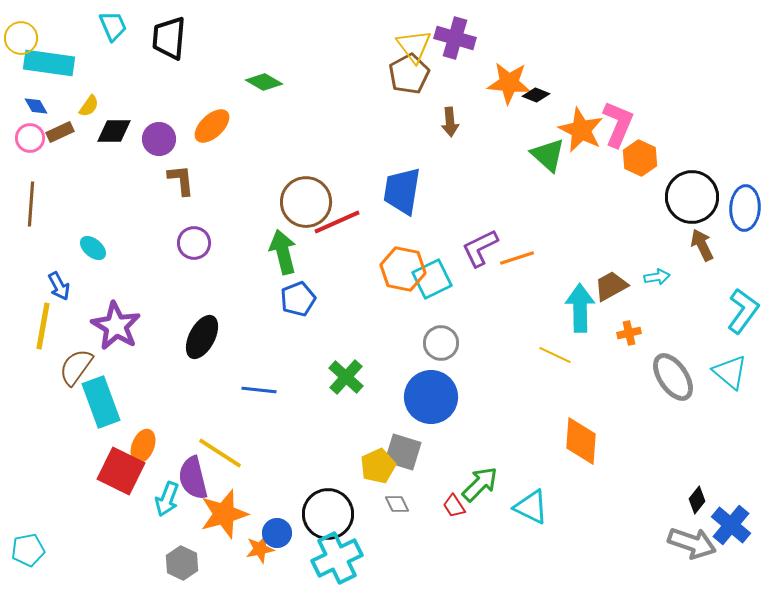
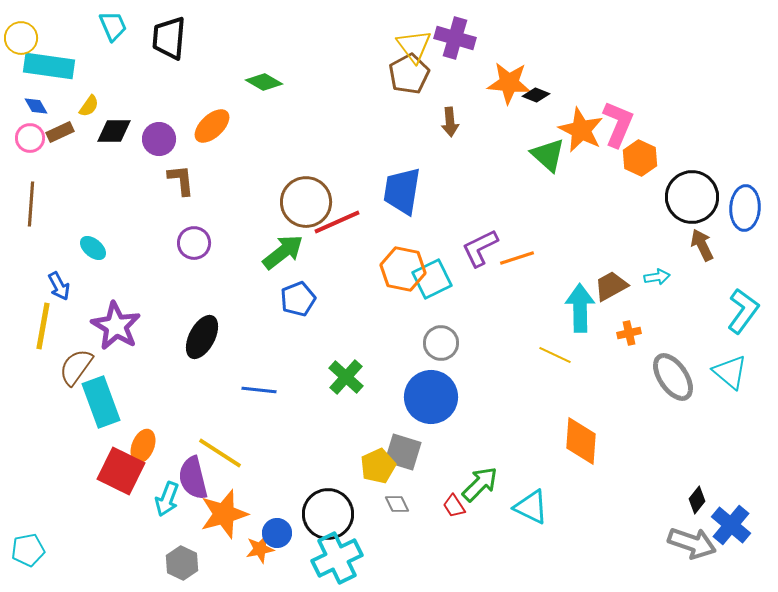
cyan rectangle at (49, 63): moved 3 px down
green arrow at (283, 252): rotated 66 degrees clockwise
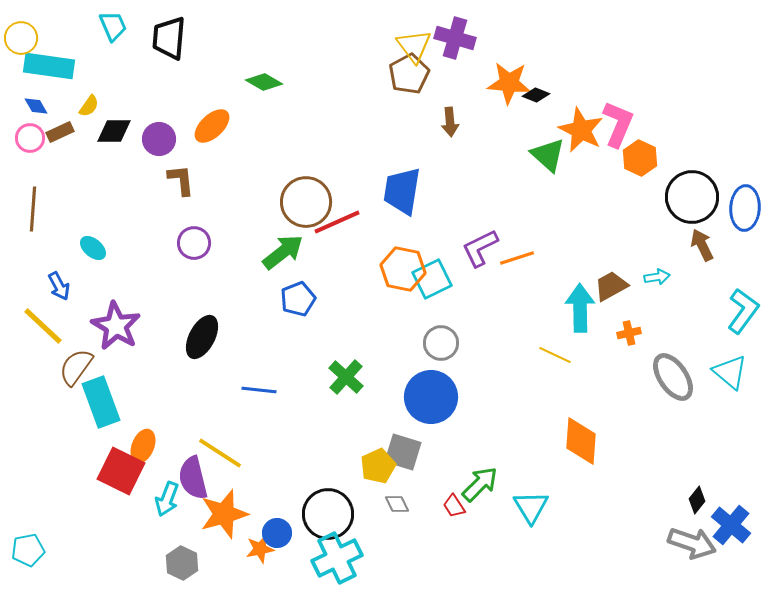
brown line at (31, 204): moved 2 px right, 5 px down
yellow line at (43, 326): rotated 57 degrees counterclockwise
cyan triangle at (531, 507): rotated 33 degrees clockwise
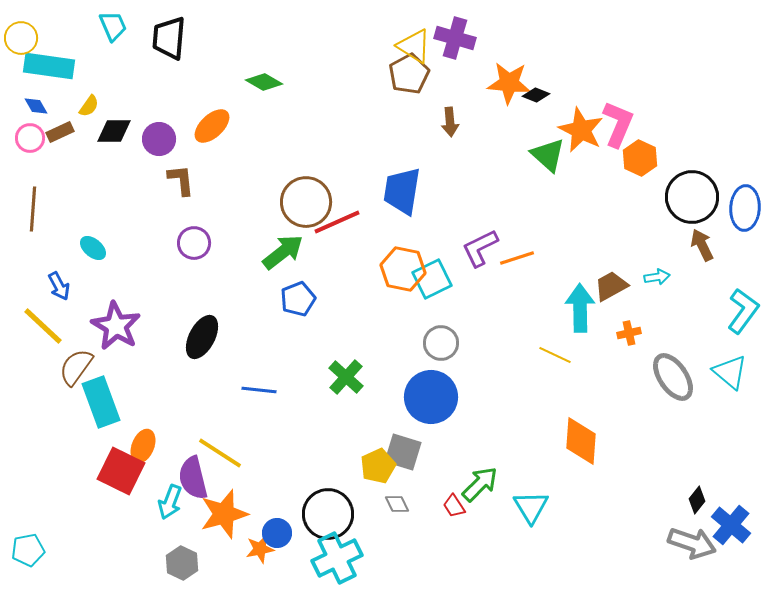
yellow triangle at (414, 46): rotated 21 degrees counterclockwise
cyan arrow at (167, 499): moved 3 px right, 3 px down
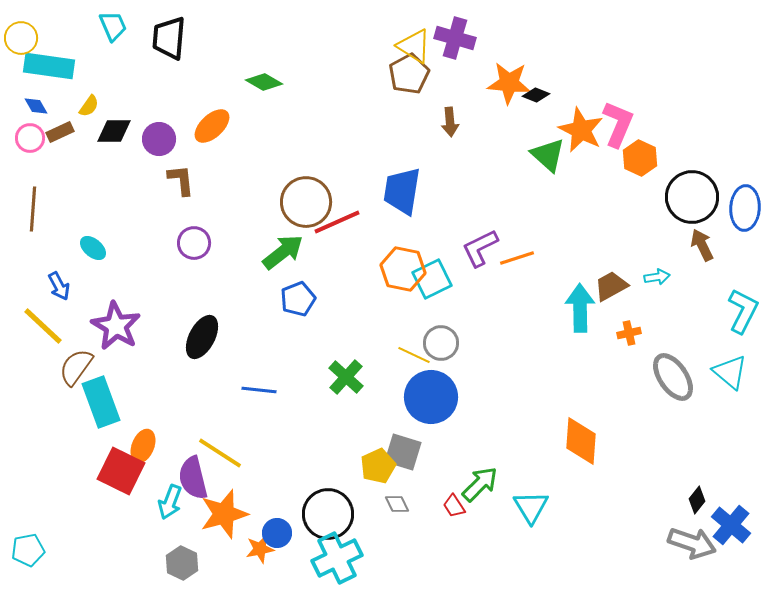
cyan L-shape at (743, 311): rotated 9 degrees counterclockwise
yellow line at (555, 355): moved 141 px left
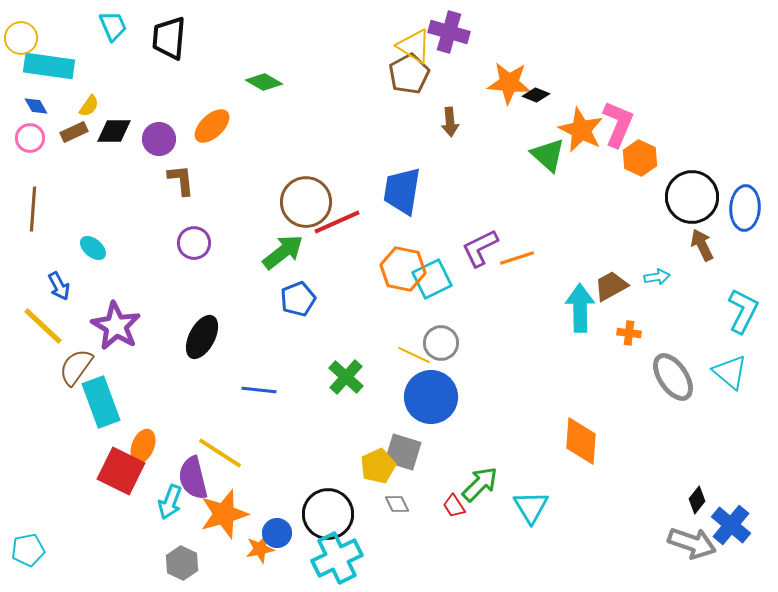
purple cross at (455, 38): moved 6 px left, 6 px up
brown rectangle at (60, 132): moved 14 px right
orange cross at (629, 333): rotated 20 degrees clockwise
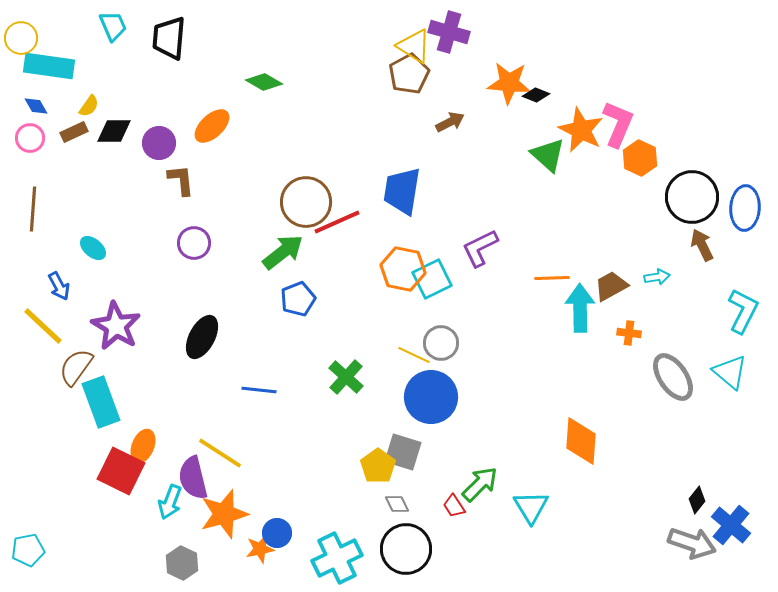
brown arrow at (450, 122): rotated 112 degrees counterclockwise
purple circle at (159, 139): moved 4 px down
orange line at (517, 258): moved 35 px right, 20 px down; rotated 16 degrees clockwise
yellow pentagon at (378, 466): rotated 12 degrees counterclockwise
black circle at (328, 514): moved 78 px right, 35 px down
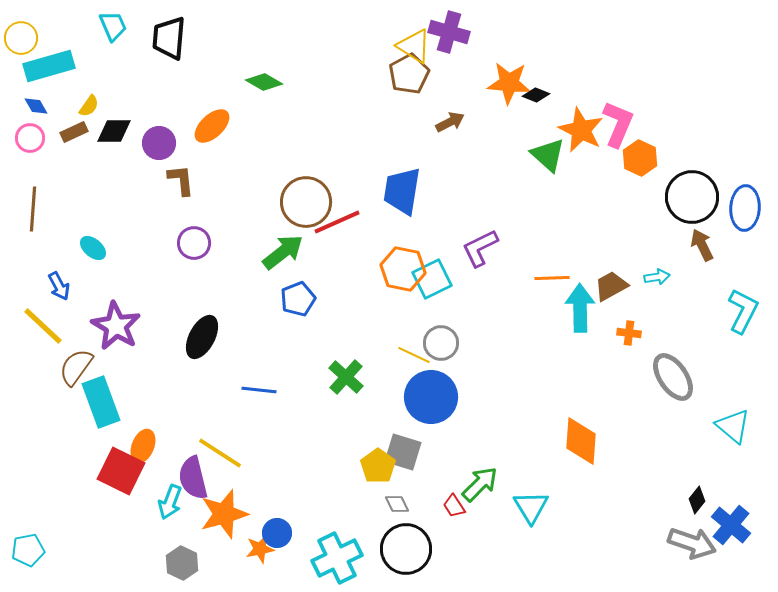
cyan rectangle at (49, 66): rotated 24 degrees counterclockwise
cyan triangle at (730, 372): moved 3 px right, 54 px down
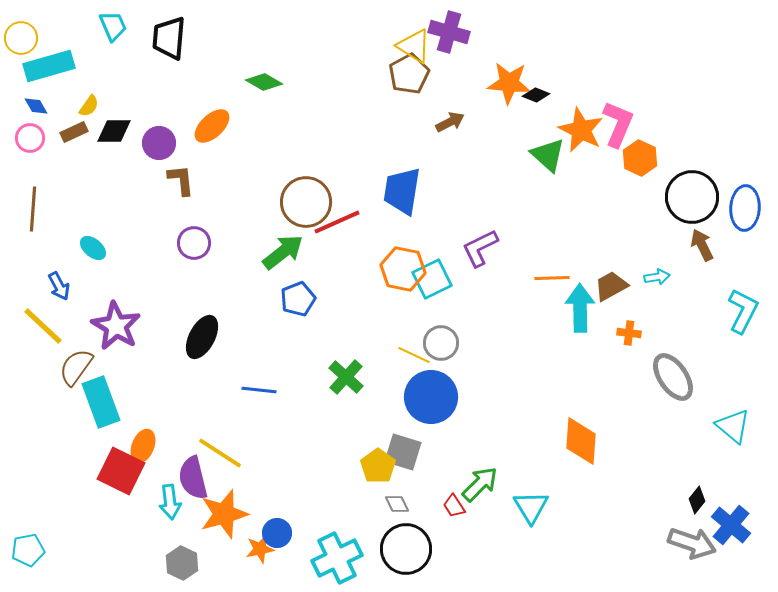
cyan arrow at (170, 502): rotated 28 degrees counterclockwise
